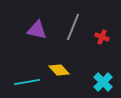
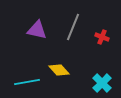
cyan cross: moved 1 px left, 1 px down
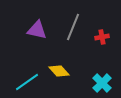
red cross: rotated 32 degrees counterclockwise
yellow diamond: moved 1 px down
cyan line: rotated 25 degrees counterclockwise
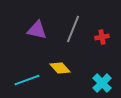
gray line: moved 2 px down
yellow diamond: moved 1 px right, 3 px up
cyan line: moved 2 px up; rotated 15 degrees clockwise
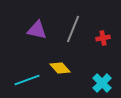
red cross: moved 1 px right, 1 px down
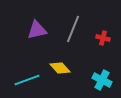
purple triangle: rotated 25 degrees counterclockwise
red cross: rotated 24 degrees clockwise
cyan cross: moved 3 px up; rotated 18 degrees counterclockwise
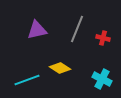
gray line: moved 4 px right
yellow diamond: rotated 15 degrees counterclockwise
cyan cross: moved 1 px up
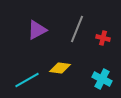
purple triangle: rotated 15 degrees counterclockwise
yellow diamond: rotated 25 degrees counterclockwise
cyan line: rotated 10 degrees counterclockwise
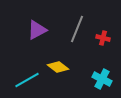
yellow diamond: moved 2 px left, 1 px up; rotated 30 degrees clockwise
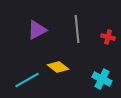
gray line: rotated 28 degrees counterclockwise
red cross: moved 5 px right, 1 px up
